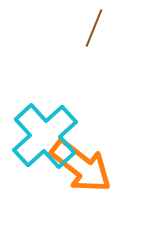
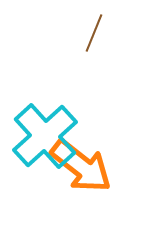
brown line: moved 5 px down
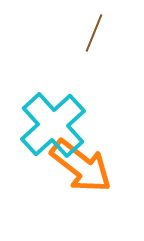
cyan cross: moved 8 px right, 11 px up
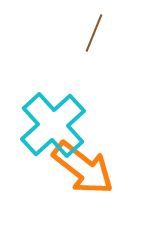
orange arrow: moved 2 px right, 2 px down
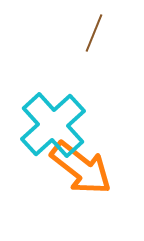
orange arrow: moved 2 px left
